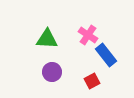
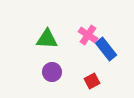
blue rectangle: moved 6 px up
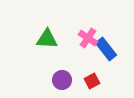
pink cross: moved 3 px down
purple circle: moved 10 px right, 8 px down
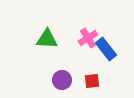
pink cross: rotated 24 degrees clockwise
red square: rotated 21 degrees clockwise
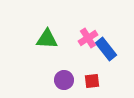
purple circle: moved 2 px right
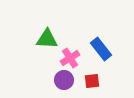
pink cross: moved 18 px left, 20 px down
blue rectangle: moved 5 px left
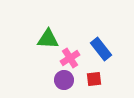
green triangle: moved 1 px right
red square: moved 2 px right, 2 px up
